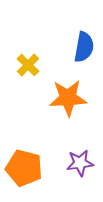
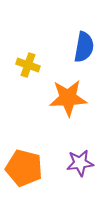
yellow cross: rotated 25 degrees counterclockwise
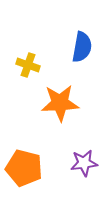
blue semicircle: moved 2 px left
orange star: moved 8 px left, 5 px down
purple star: moved 4 px right
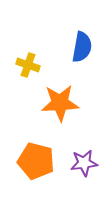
orange pentagon: moved 12 px right, 7 px up
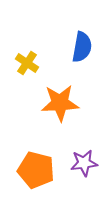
yellow cross: moved 1 px left, 2 px up; rotated 15 degrees clockwise
orange pentagon: moved 9 px down
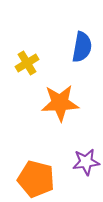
yellow cross: rotated 25 degrees clockwise
purple star: moved 2 px right, 1 px up
orange pentagon: moved 9 px down
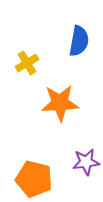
blue semicircle: moved 3 px left, 6 px up
orange pentagon: moved 2 px left
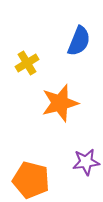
blue semicircle: rotated 12 degrees clockwise
orange star: rotated 12 degrees counterclockwise
orange pentagon: moved 3 px left, 1 px down
